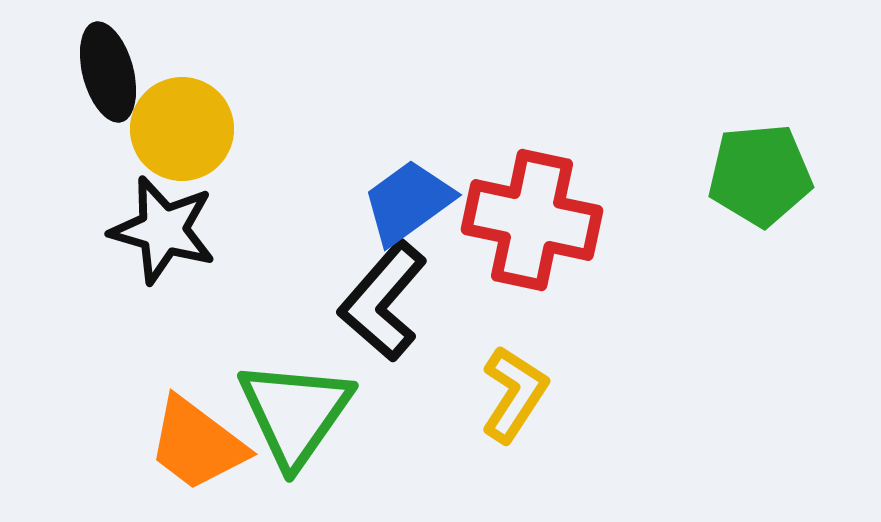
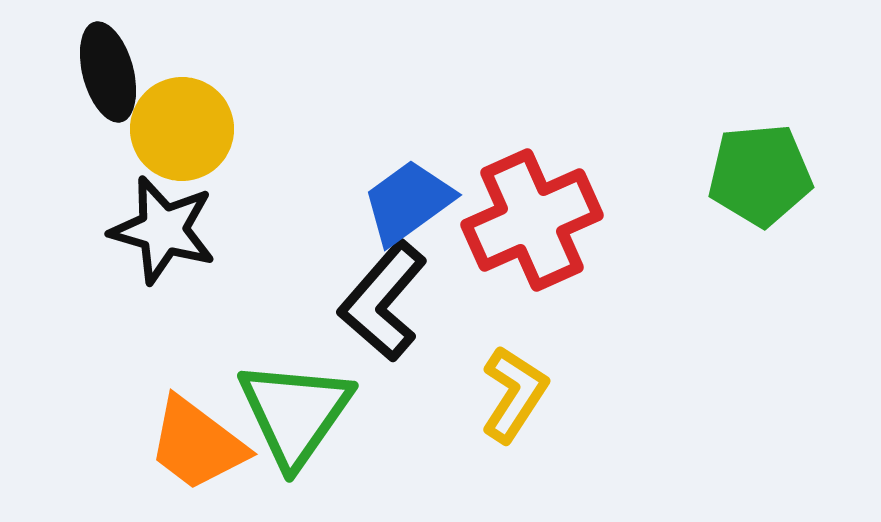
red cross: rotated 36 degrees counterclockwise
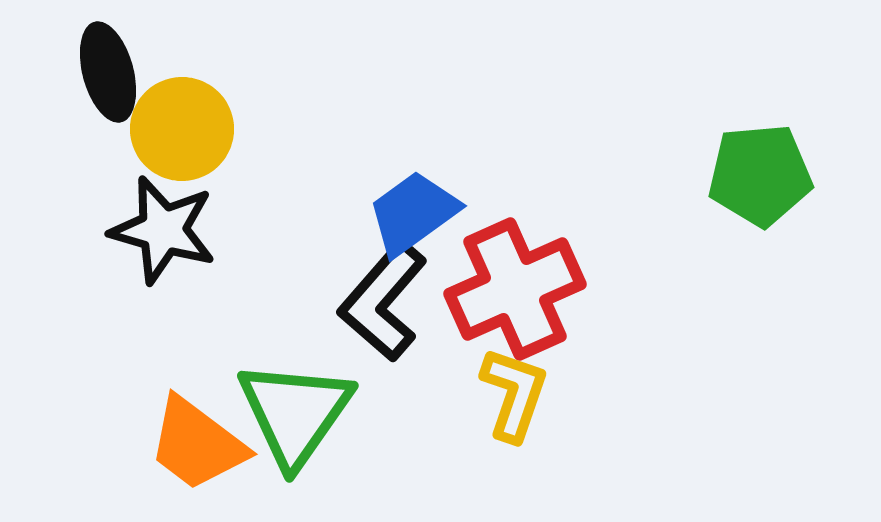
blue trapezoid: moved 5 px right, 11 px down
red cross: moved 17 px left, 69 px down
yellow L-shape: rotated 14 degrees counterclockwise
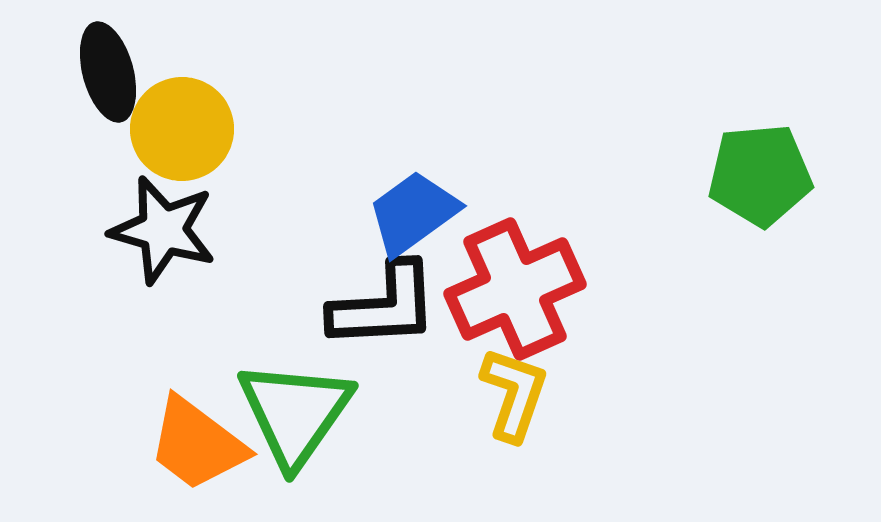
black L-shape: moved 1 px right, 5 px down; rotated 134 degrees counterclockwise
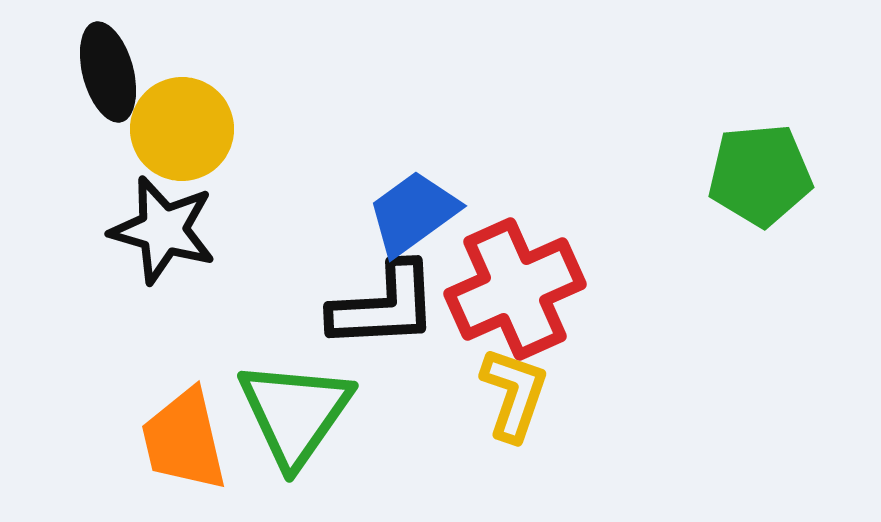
orange trapezoid: moved 13 px left, 4 px up; rotated 40 degrees clockwise
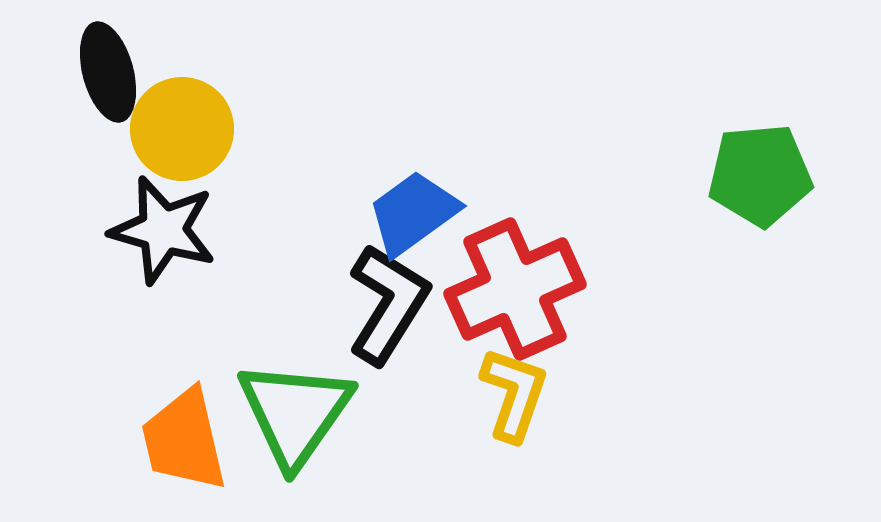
black L-shape: moved 4 px right, 2 px up; rotated 55 degrees counterclockwise
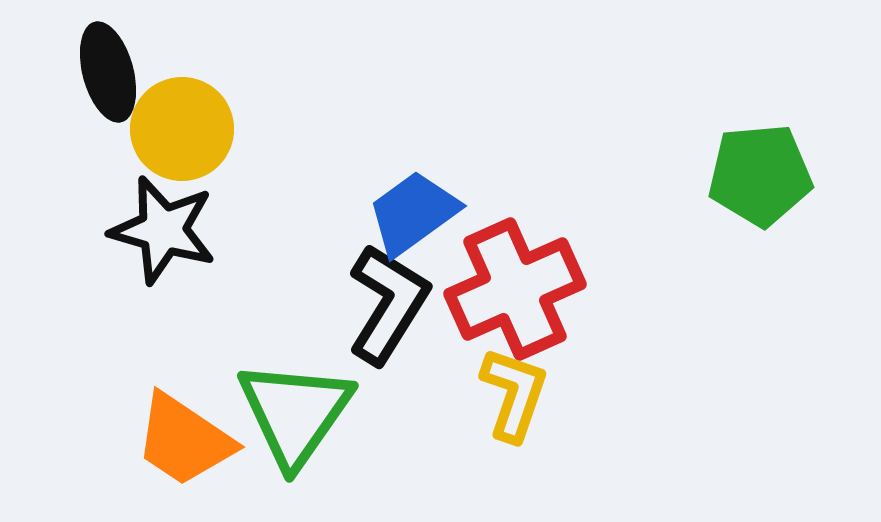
orange trapezoid: rotated 43 degrees counterclockwise
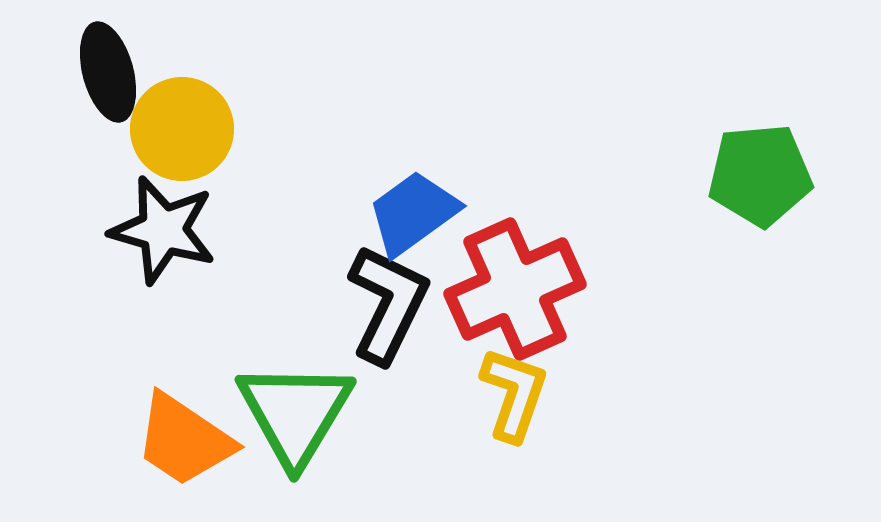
black L-shape: rotated 6 degrees counterclockwise
green triangle: rotated 4 degrees counterclockwise
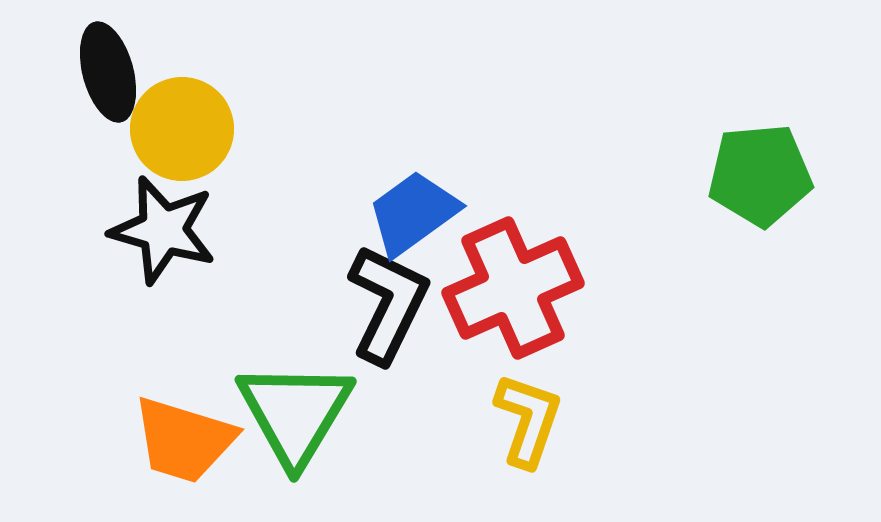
red cross: moved 2 px left, 1 px up
yellow L-shape: moved 14 px right, 26 px down
orange trapezoid: rotated 17 degrees counterclockwise
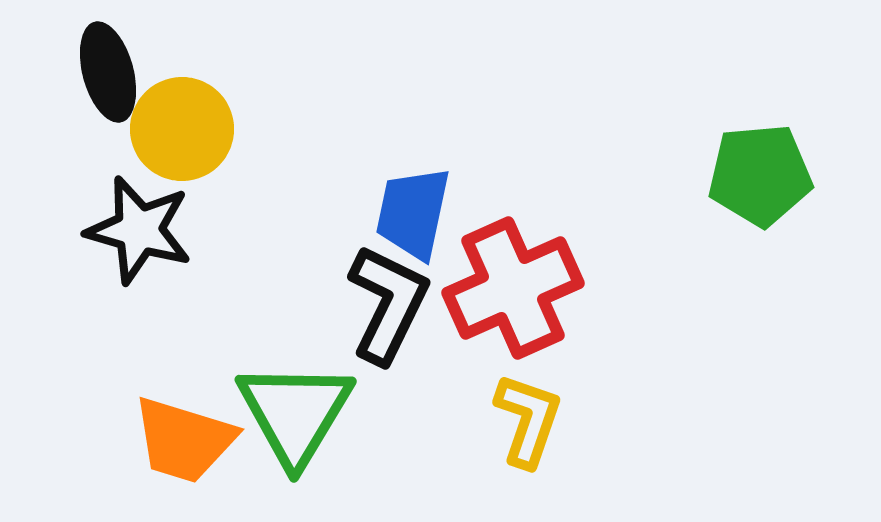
blue trapezoid: rotated 42 degrees counterclockwise
black star: moved 24 px left
